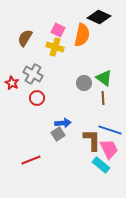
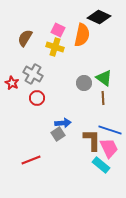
pink trapezoid: moved 1 px up
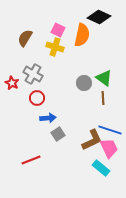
blue arrow: moved 15 px left, 5 px up
brown L-shape: rotated 65 degrees clockwise
cyan rectangle: moved 3 px down
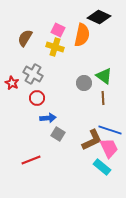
green triangle: moved 2 px up
gray square: rotated 24 degrees counterclockwise
cyan rectangle: moved 1 px right, 1 px up
